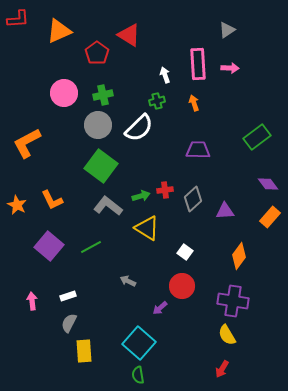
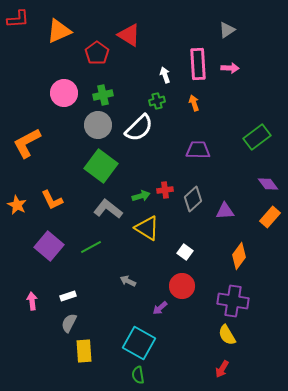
gray L-shape at (108, 206): moved 3 px down
cyan square at (139, 343): rotated 12 degrees counterclockwise
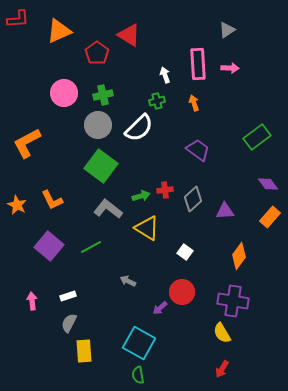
purple trapezoid at (198, 150): rotated 35 degrees clockwise
red circle at (182, 286): moved 6 px down
yellow semicircle at (227, 335): moved 5 px left, 2 px up
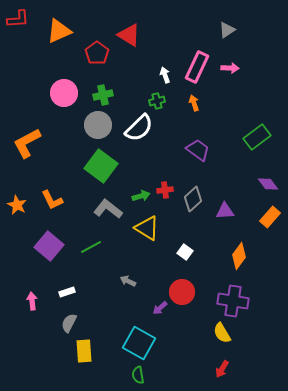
pink rectangle at (198, 64): moved 1 px left, 3 px down; rotated 28 degrees clockwise
white rectangle at (68, 296): moved 1 px left, 4 px up
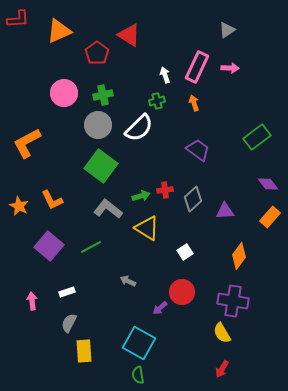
orange star at (17, 205): moved 2 px right, 1 px down
white square at (185, 252): rotated 21 degrees clockwise
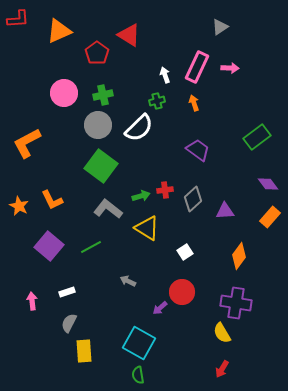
gray triangle at (227, 30): moved 7 px left, 3 px up
purple cross at (233, 301): moved 3 px right, 2 px down
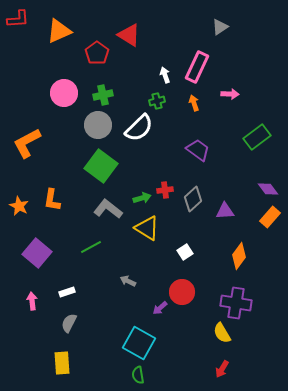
pink arrow at (230, 68): moved 26 px down
purple diamond at (268, 184): moved 5 px down
green arrow at (141, 196): moved 1 px right, 2 px down
orange L-shape at (52, 200): rotated 35 degrees clockwise
purple square at (49, 246): moved 12 px left, 7 px down
yellow rectangle at (84, 351): moved 22 px left, 12 px down
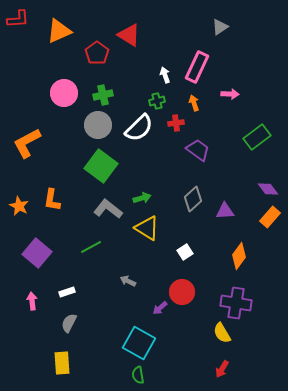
red cross at (165, 190): moved 11 px right, 67 px up
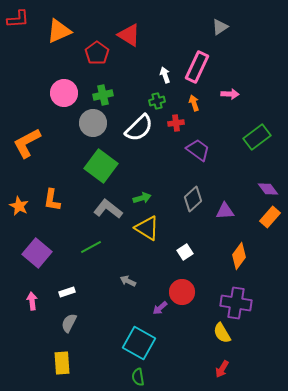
gray circle at (98, 125): moved 5 px left, 2 px up
green semicircle at (138, 375): moved 2 px down
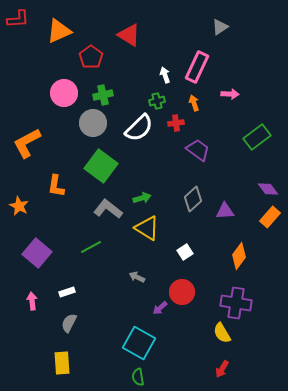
red pentagon at (97, 53): moved 6 px left, 4 px down
orange L-shape at (52, 200): moved 4 px right, 14 px up
gray arrow at (128, 281): moved 9 px right, 4 px up
